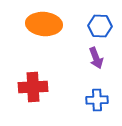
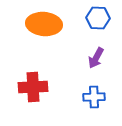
blue hexagon: moved 2 px left, 8 px up
purple arrow: rotated 50 degrees clockwise
blue cross: moved 3 px left, 3 px up
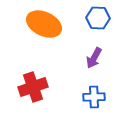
orange ellipse: rotated 20 degrees clockwise
purple arrow: moved 2 px left
red cross: rotated 16 degrees counterclockwise
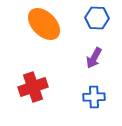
blue hexagon: moved 1 px left
orange ellipse: rotated 20 degrees clockwise
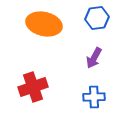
blue hexagon: rotated 10 degrees counterclockwise
orange ellipse: rotated 32 degrees counterclockwise
